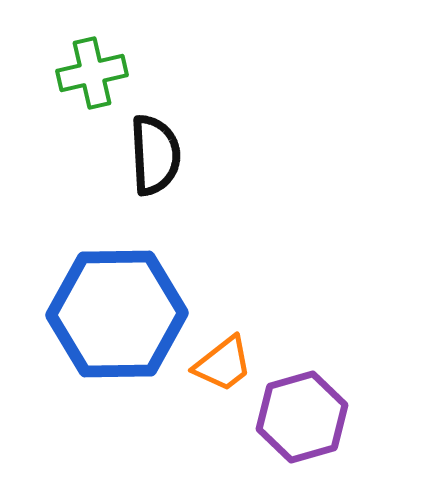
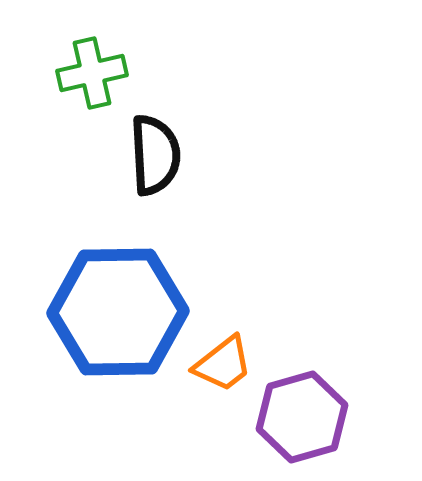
blue hexagon: moved 1 px right, 2 px up
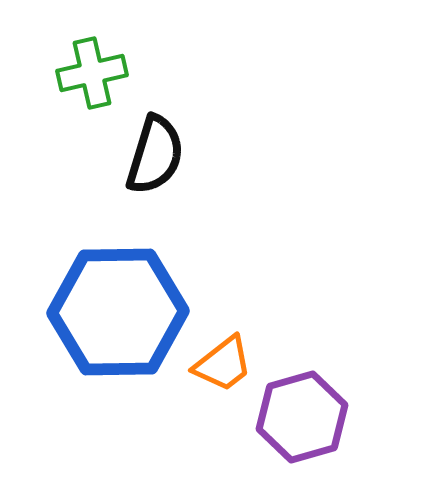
black semicircle: rotated 20 degrees clockwise
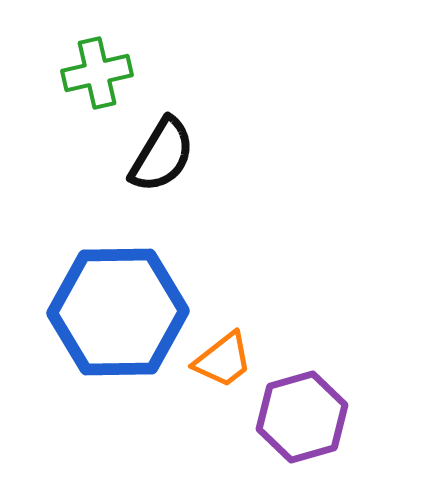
green cross: moved 5 px right
black semicircle: moved 7 px right; rotated 14 degrees clockwise
orange trapezoid: moved 4 px up
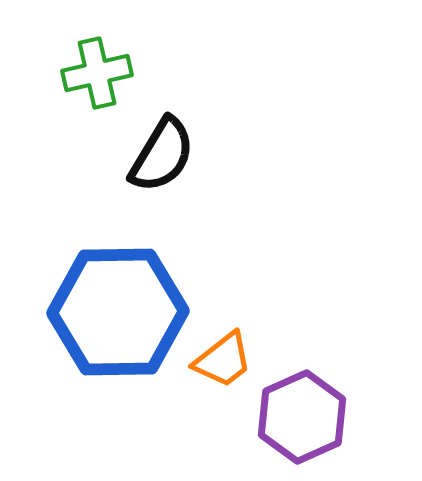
purple hexagon: rotated 8 degrees counterclockwise
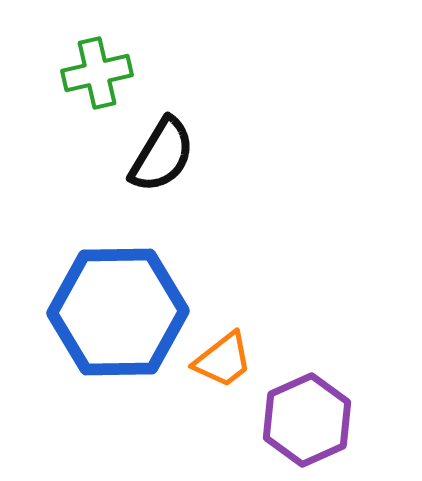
purple hexagon: moved 5 px right, 3 px down
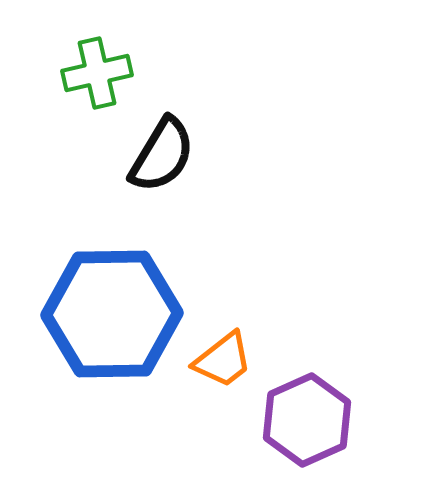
blue hexagon: moved 6 px left, 2 px down
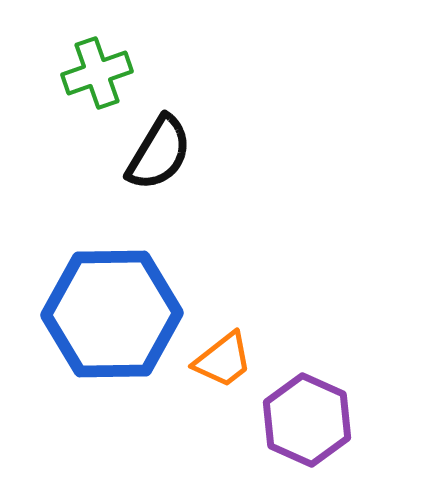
green cross: rotated 6 degrees counterclockwise
black semicircle: moved 3 px left, 2 px up
purple hexagon: rotated 12 degrees counterclockwise
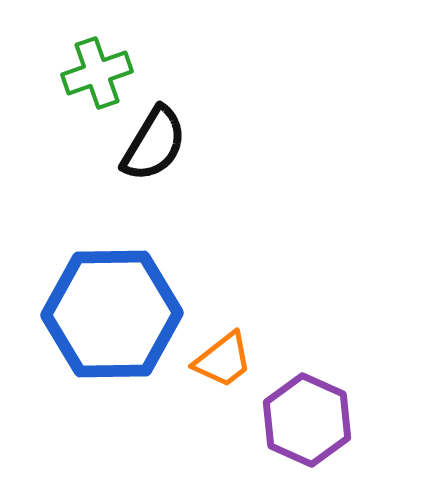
black semicircle: moved 5 px left, 9 px up
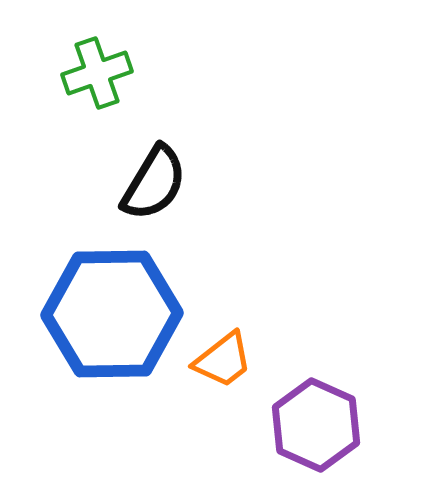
black semicircle: moved 39 px down
purple hexagon: moved 9 px right, 5 px down
